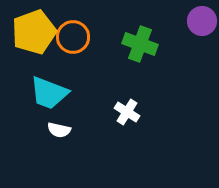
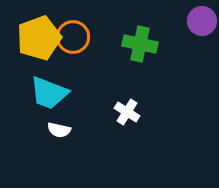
yellow pentagon: moved 5 px right, 6 px down
green cross: rotated 8 degrees counterclockwise
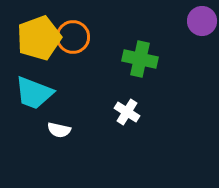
green cross: moved 15 px down
cyan trapezoid: moved 15 px left
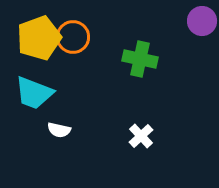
white cross: moved 14 px right, 24 px down; rotated 15 degrees clockwise
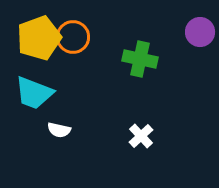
purple circle: moved 2 px left, 11 px down
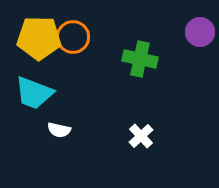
yellow pentagon: rotated 21 degrees clockwise
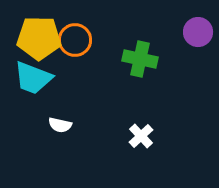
purple circle: moved 2 px left
orange circle: moved 2 px right, 3 px down
cyan trapezoid: moved 1 px left, 15 px up
white semicircle: moved 1 px right, 5 px up
